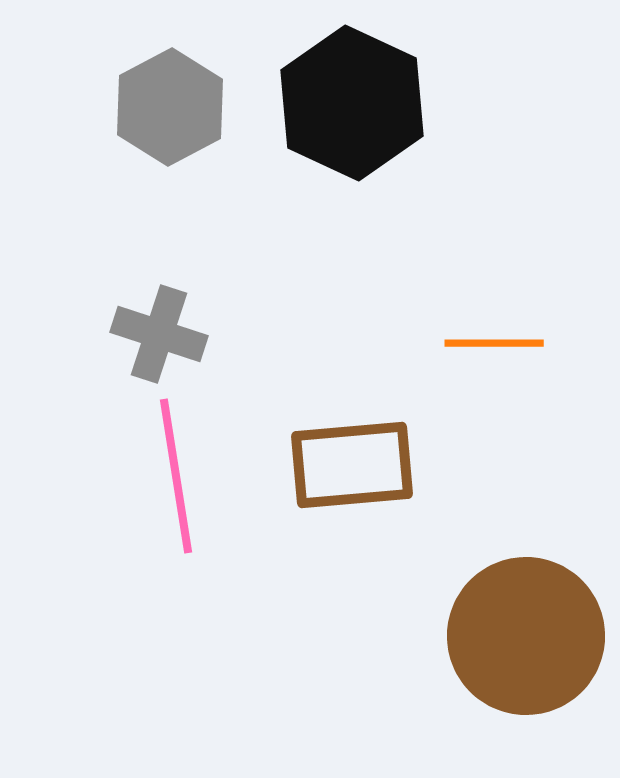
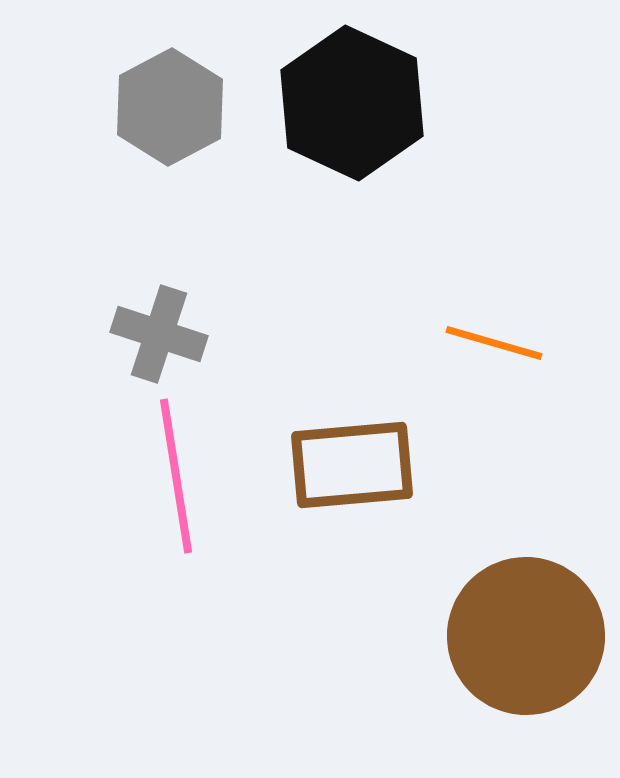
orange line: rotated 16 degrees clockwise
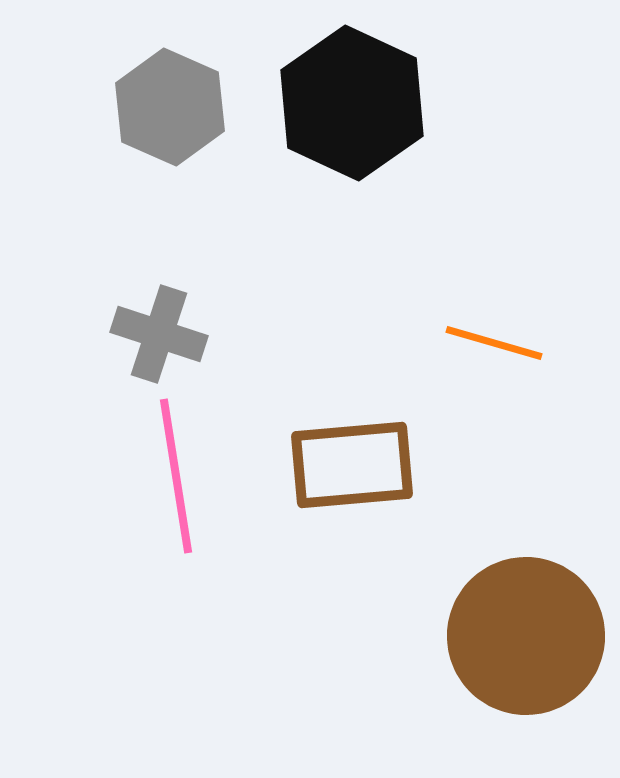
gray hexagon: rotated 8 degrees counterclockwise
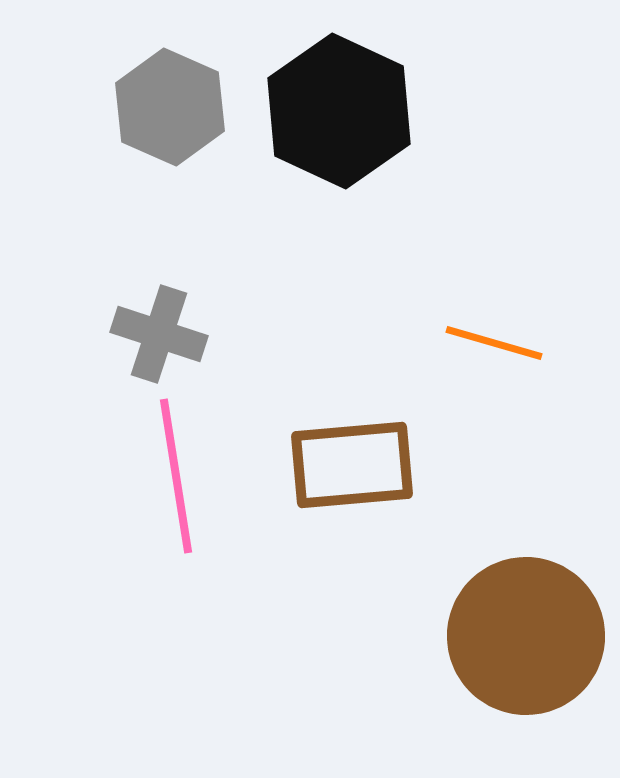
black hexagon: moved 13 px left, 8 px down
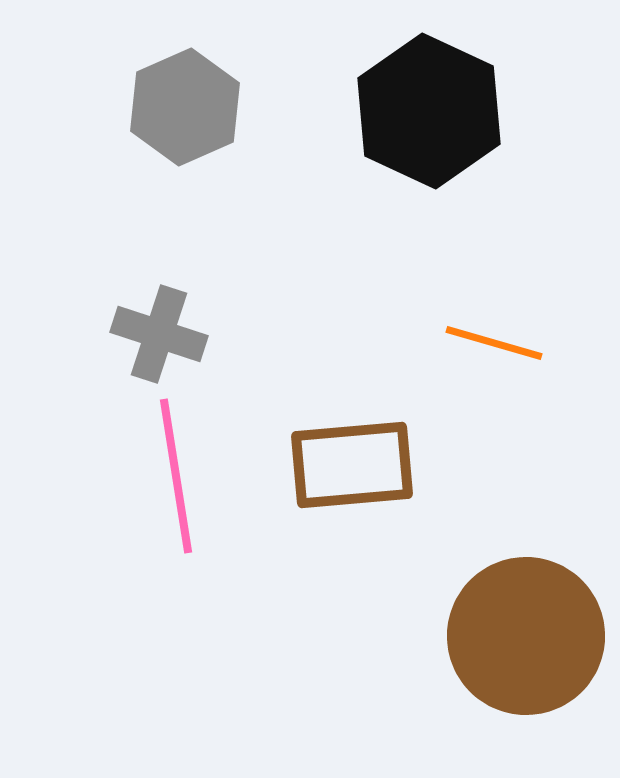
gray hexagon: moved 15 px right; rotated 12 degrees clockwise
black hexagon: moved 90 px right
